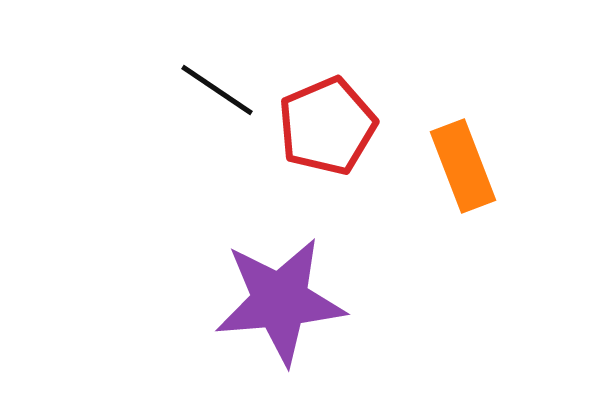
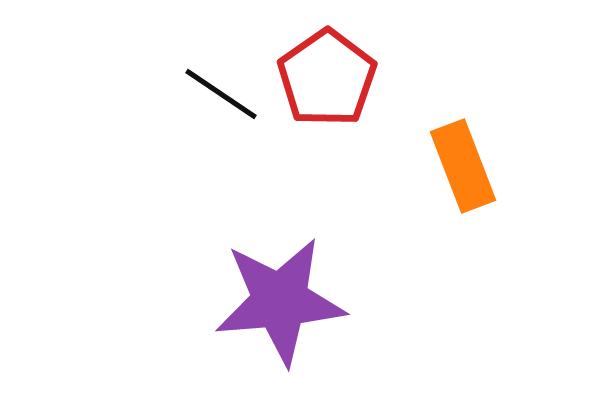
black line: moved 4 px right, 4 px down
red pentagon: moved 48 px up; rotated 12 degrees counterclockwise
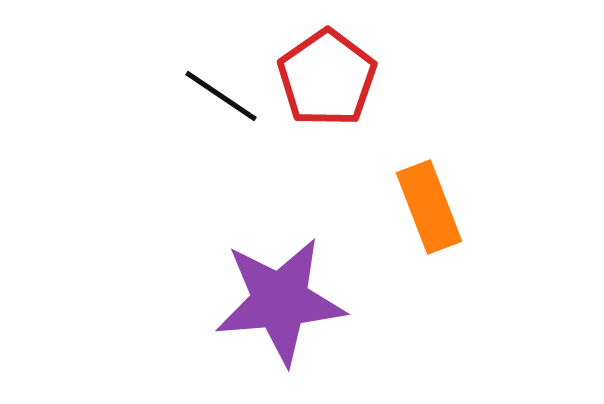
black line: moved 2 px down
orange rectangle: moved 34 px left, 41 px down
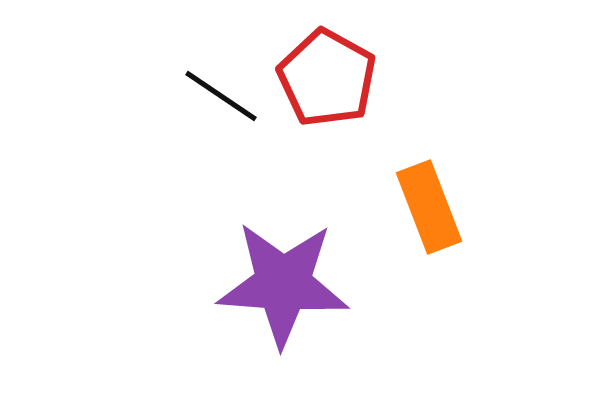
red pentagon: rotated 8 degrees counterclockwise
purple star: moved 3 px right, 17 px up; rotated 9 degrees clockwise
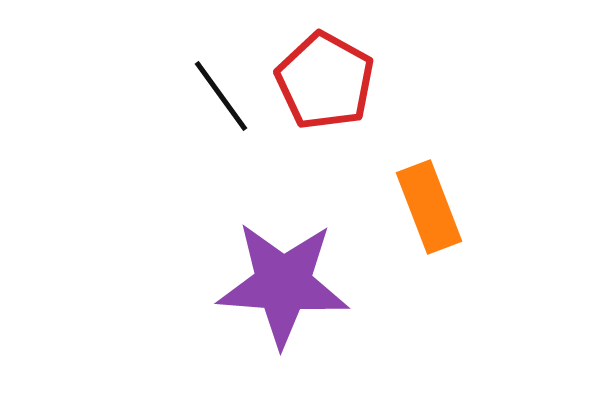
red pentagon: moved 2 px left, 3 px down
black line: rotated 20 degrees clockwise
